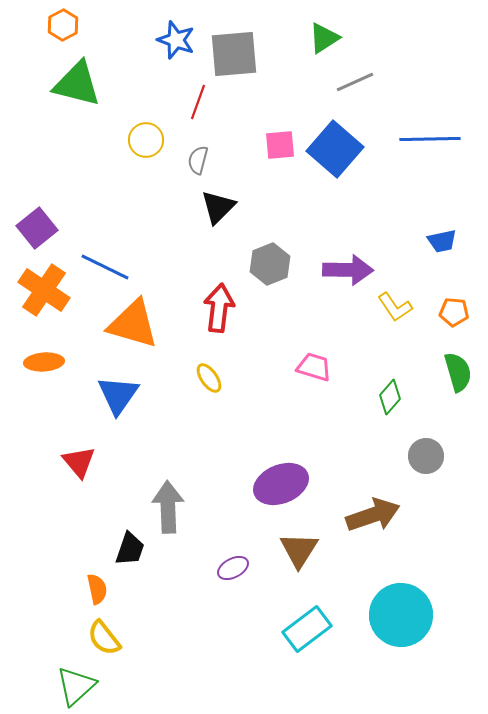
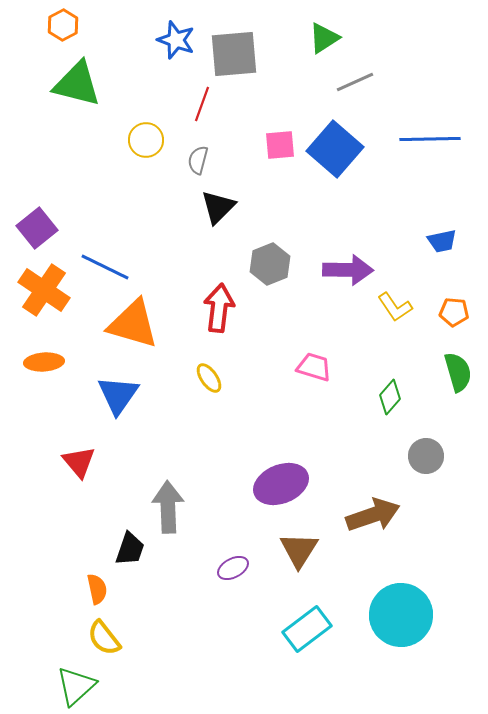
red line at (198, 102): moved 4 px right, 2 px down
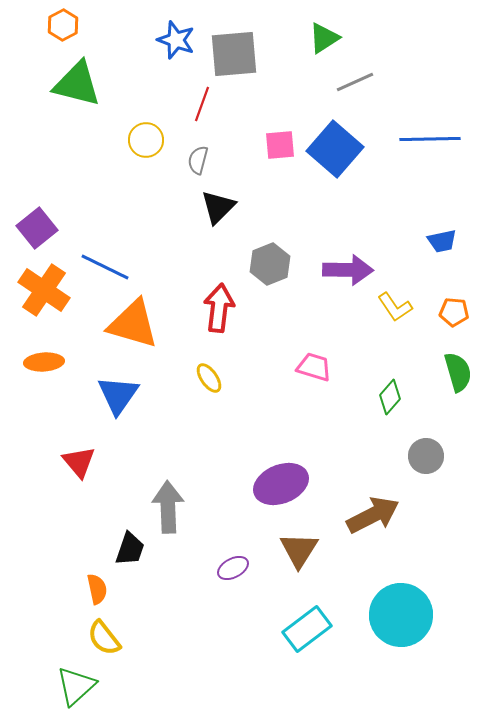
brown arrow at (373, 515): rotated 8 degrees counterclockwise
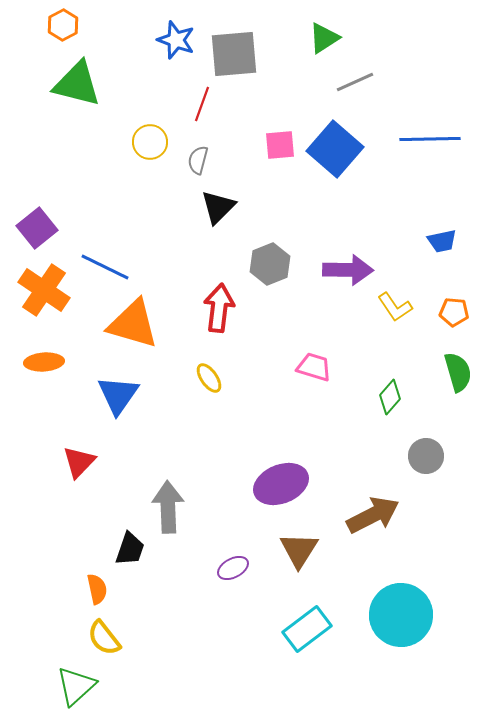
yellow circle at (146, 140): moved 4 px right, 2 px down
red triangle at (79, 462): rotated 24 degrees clockwise
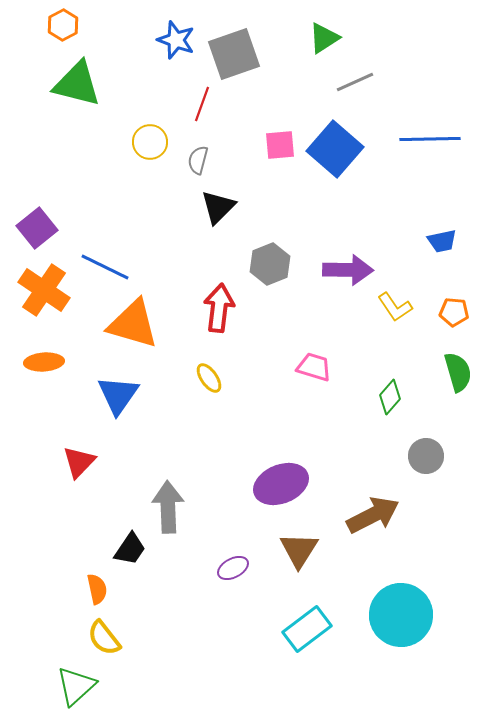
gray square at (234, 54): rotated 14 degrees counterclockwise
black trapezoid at (130, 549): rotated 15 degrees clockwise
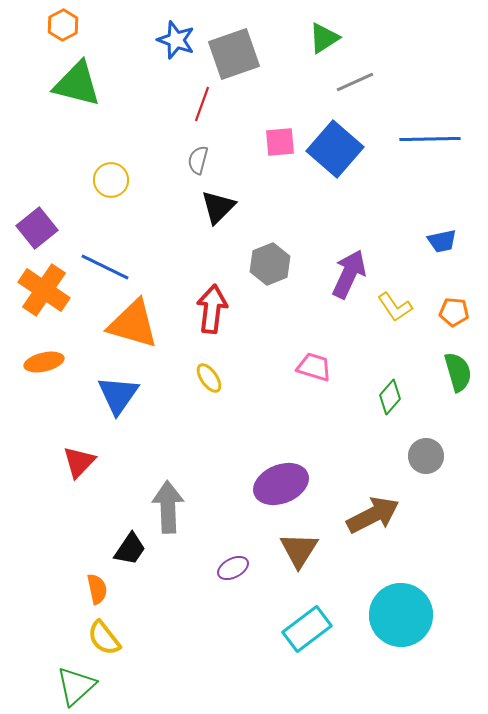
yellow circle at (150, 142): moved 39 px left, 38 px down
pink square at (280, 145): moved 3 px up
purple arrow at (348, 270): moved 1 px right, 4 px down; rotated 66 degrees counterclockwise
red arrow at (219, 308): moved 7 px left, 1 px down
orange ellipse at (44, 362): rotated 9 degrees counterclockwise
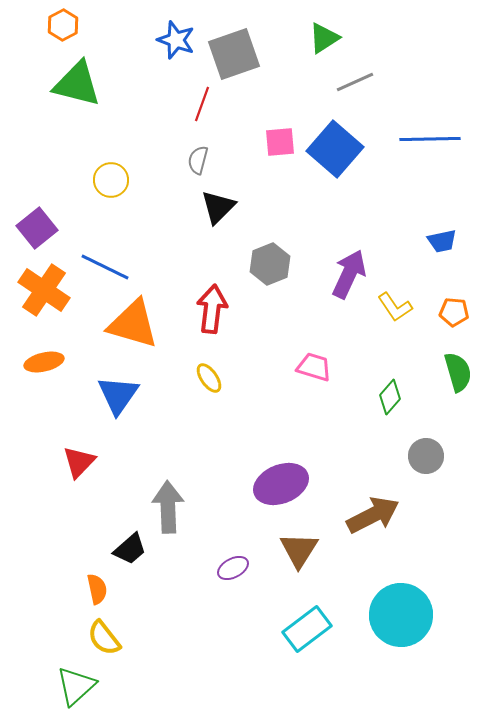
black trapezoid at (130, 549): rotated 15 degrees clockwise
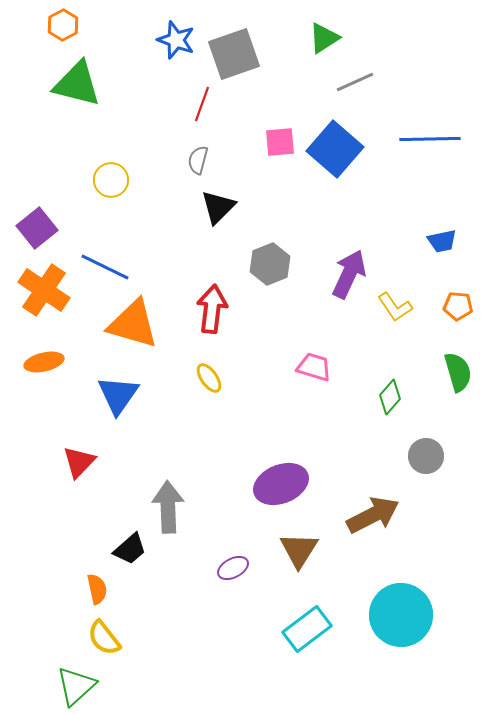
orange pentagon at (454, 312): moved 4 px right, 6 px up
